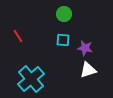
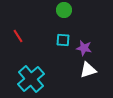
green circle: moved 4 px up
purple star: moved 1 px left
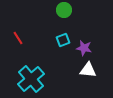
red line: moved 2 px down
cyan square: rotated 24 degrees counterclockwise
white triangle: rotated 24 degrees clockwise
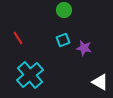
white triangle: moved 12 px right, 12 px down; rotated 24 degrees clockwise
cyan cross: moved 1 px left, 4 px up
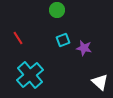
green circle: moved 7 px left
white triangle: rotated 12 degrees clockwise
